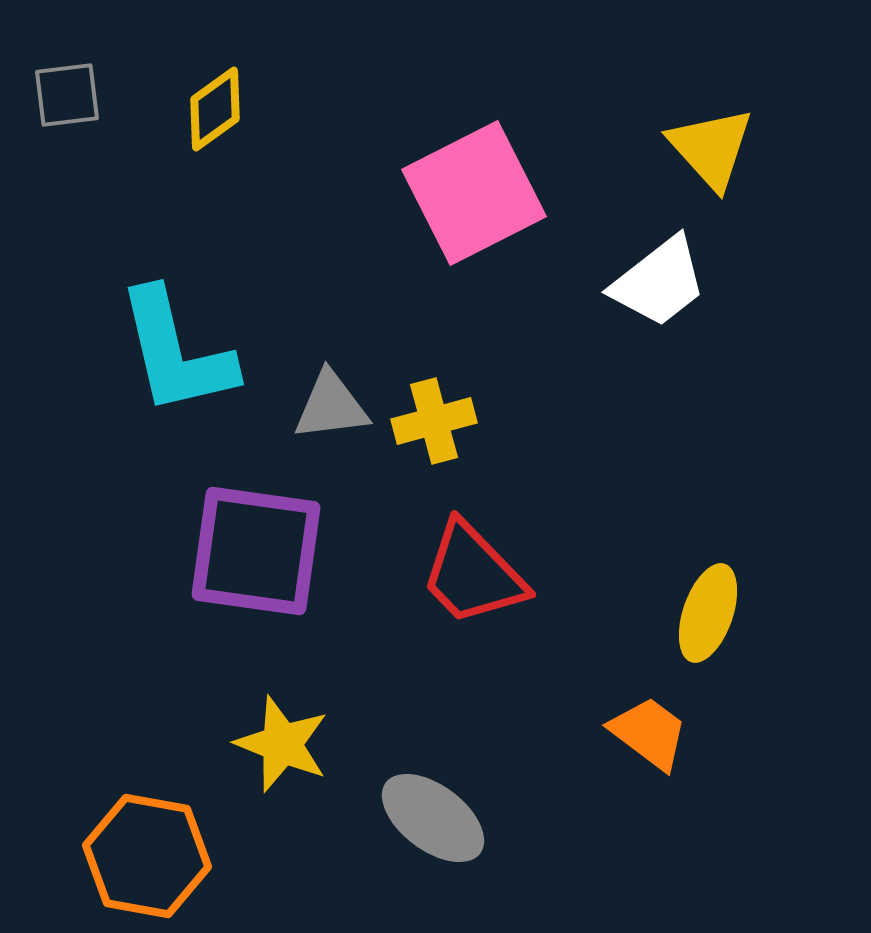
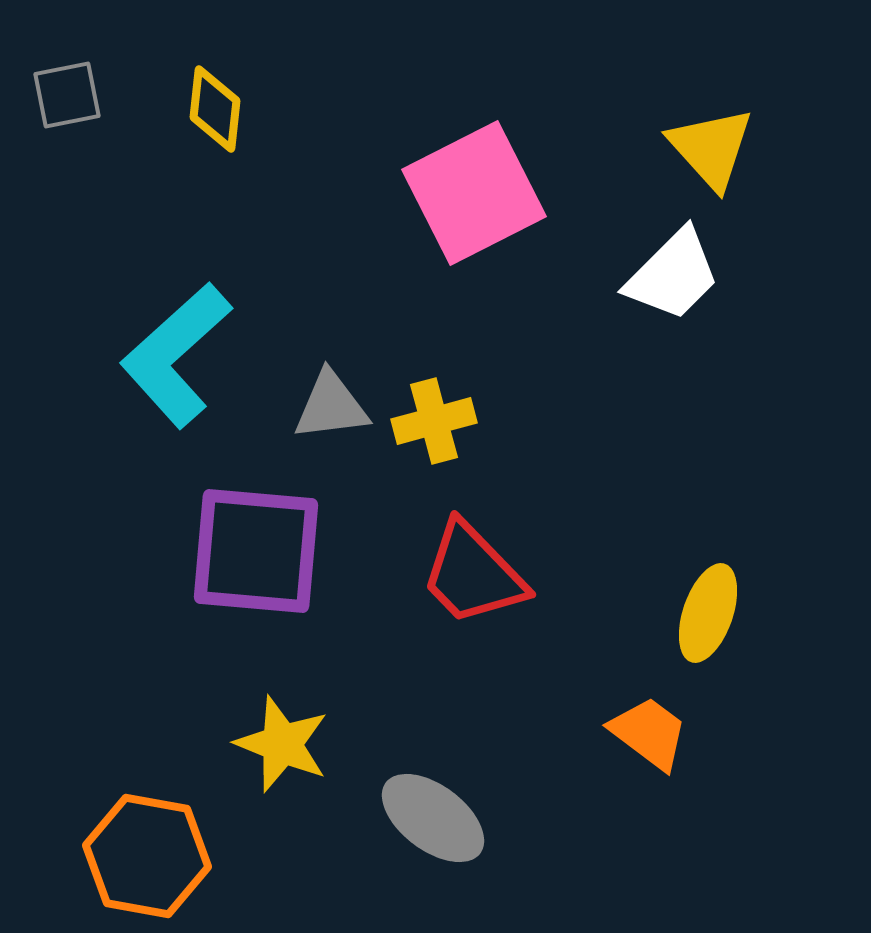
gray square: rotated 4 degrees counterclockwise
yellow diamond: rotated 48 degrees counterclockwise
white trapezoid: moved 14 px right, 7 px up; rotated 7 degrees counterclockwise
cyan L-shape: moved 3 px down; rotated 61 degrees clockwise
purple square: rotated 3 degrees counterclockwise
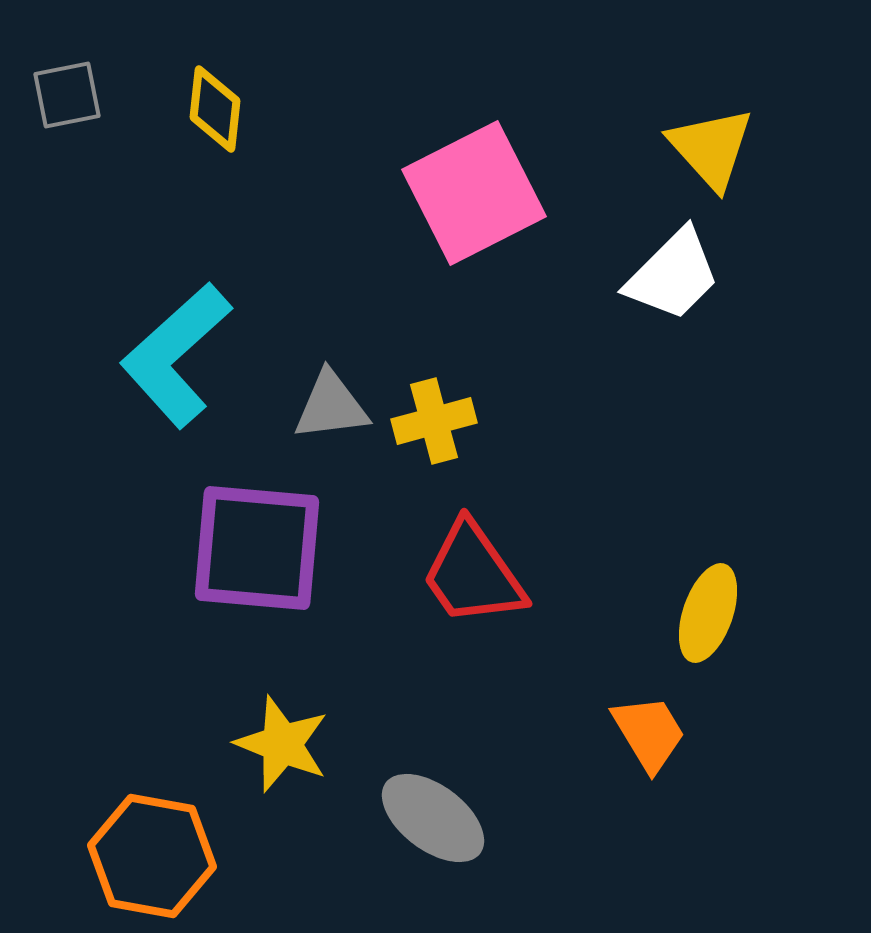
purple square: moved 1 px right, 3 px up
red trapezoid: rotated 9 degrees clockwise
orange trapezoid: rotated 22 degrees clockwise
orange hexagon: moved 5 px right
